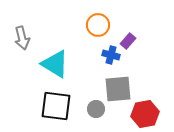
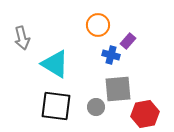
gray circle: moved 2 px up
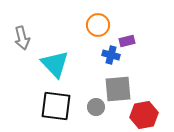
purple rectangle: moved 1 px left; rotated 35 degrees clockwise
cyan triangle: rotated 16 degrees clockwise
red hexagon: moved 1 px left, 1 px down
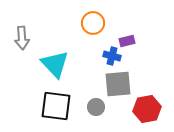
orange circle: moved 5 px left, 2 px up
gray arrow: rotated 10 degrees clockwise
blue cross: moved 1 px right, 1 px down
gray square: moved 5 px up
red hexagon: moved 3 px right, 6 px up
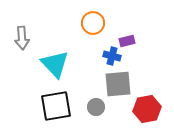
black square: rotated 16 degrees counterclockwise
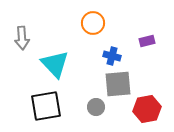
purple rectangle: moved 20 px right
black square: moved 10 px left
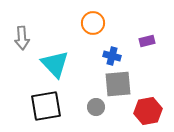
red hexagon: moved 1 px right, 2 px down
